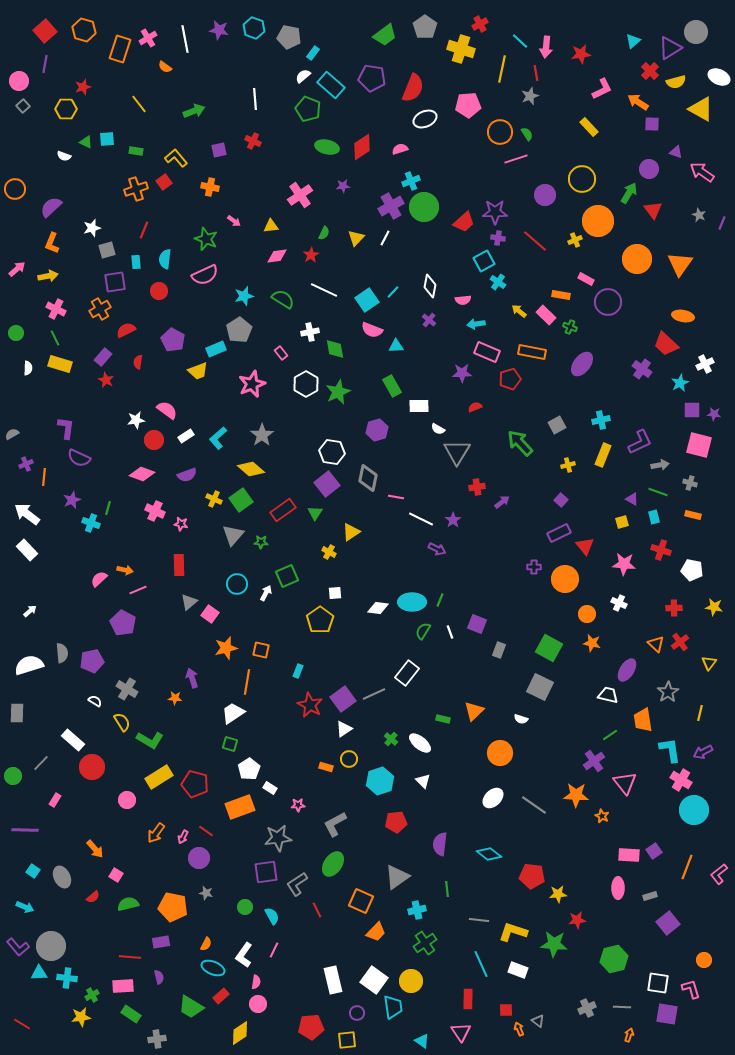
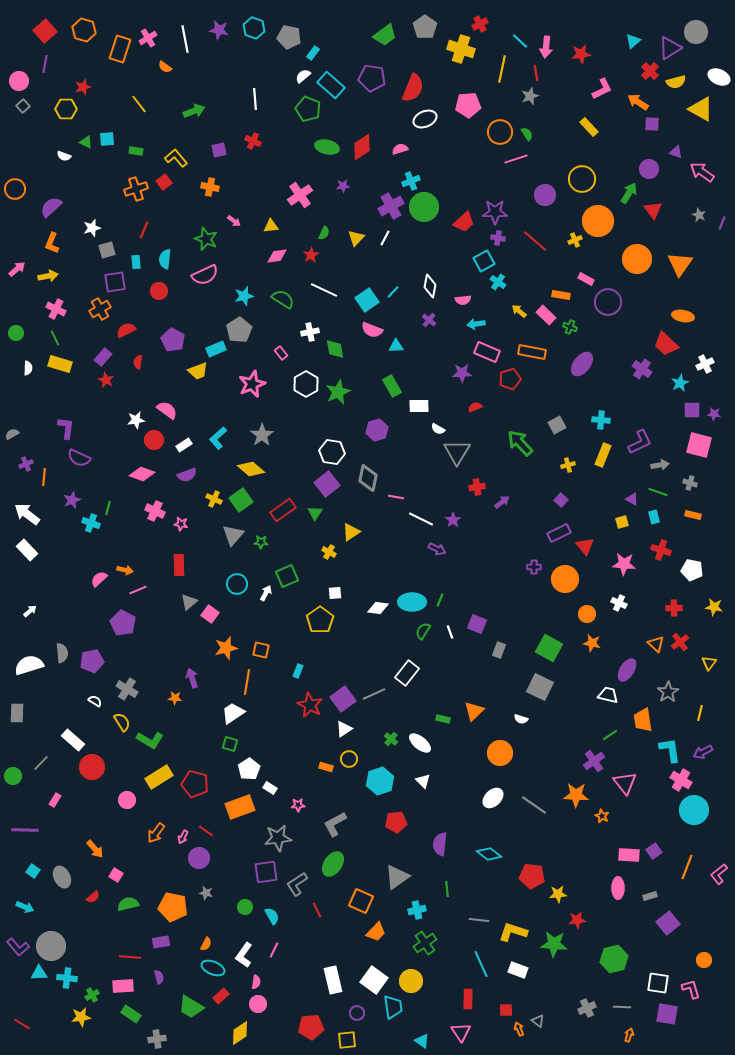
cyan cross at (601, 420): rotated 18 degrees clockwise
white rectangle at (186, 436): moved 2 px left, 9 px down
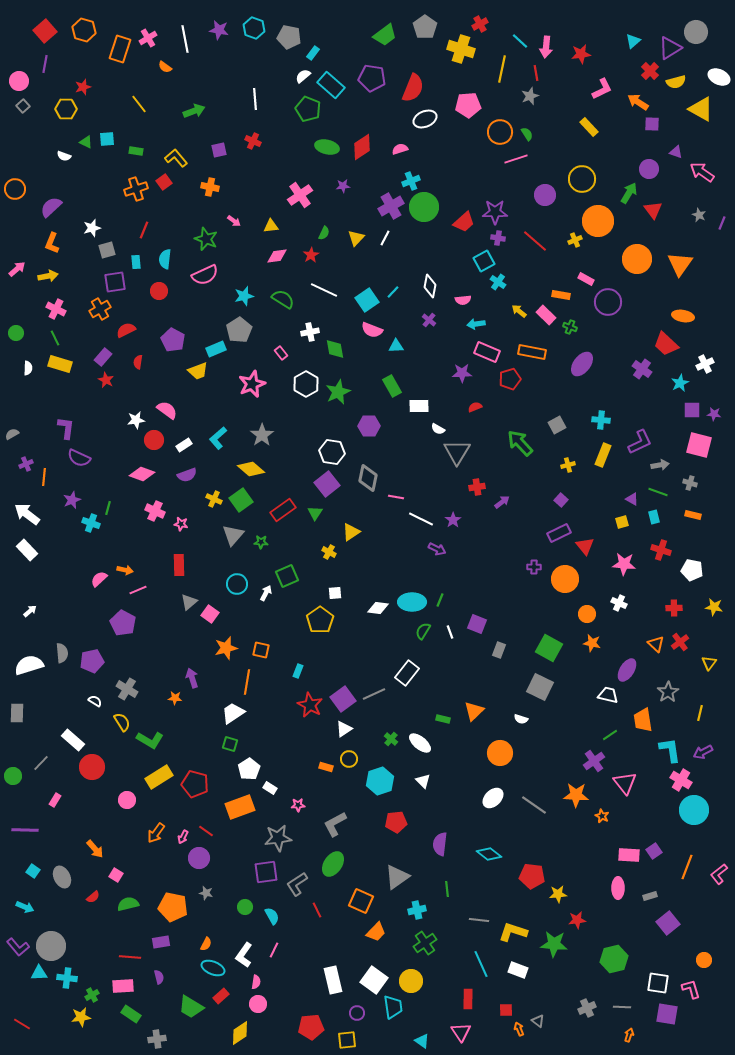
purple hexagon at (377, 430): moved 8 px left, 4 px up; rotated 15 degrees clockwise
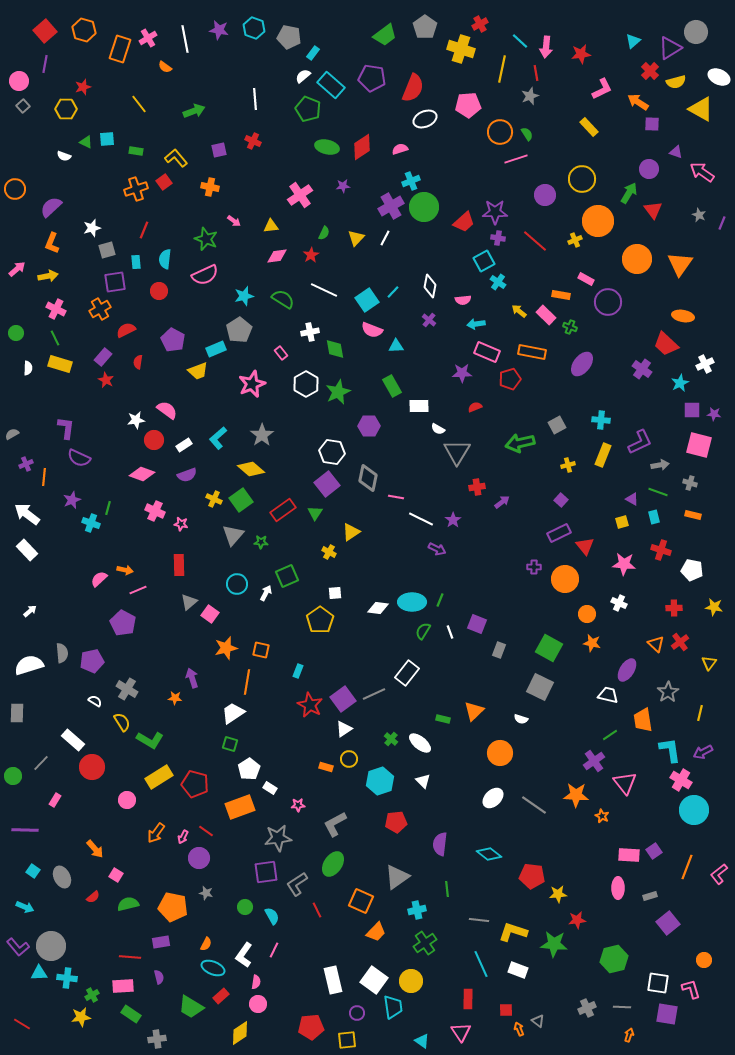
green arrow at (520, 443): rotated 60 degrees counterclockwise
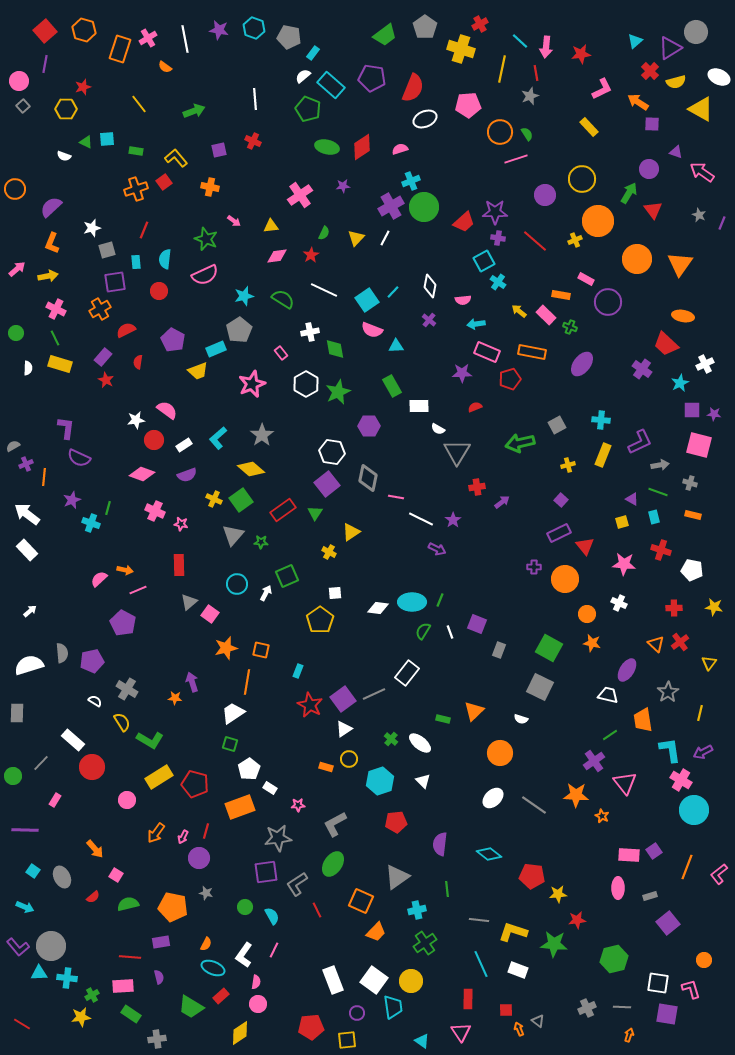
cyan triangle at (633, 41): moved 2 px right
gray semicircle at (12, 434): moved 1 px right, 12 px down
purple arrow at (192, 678): moved 4 px down
red line at (206, 831): rotated 70 degrees clockwise
white rectangle at (333, 980): rotated 8 degrees counterclockwise
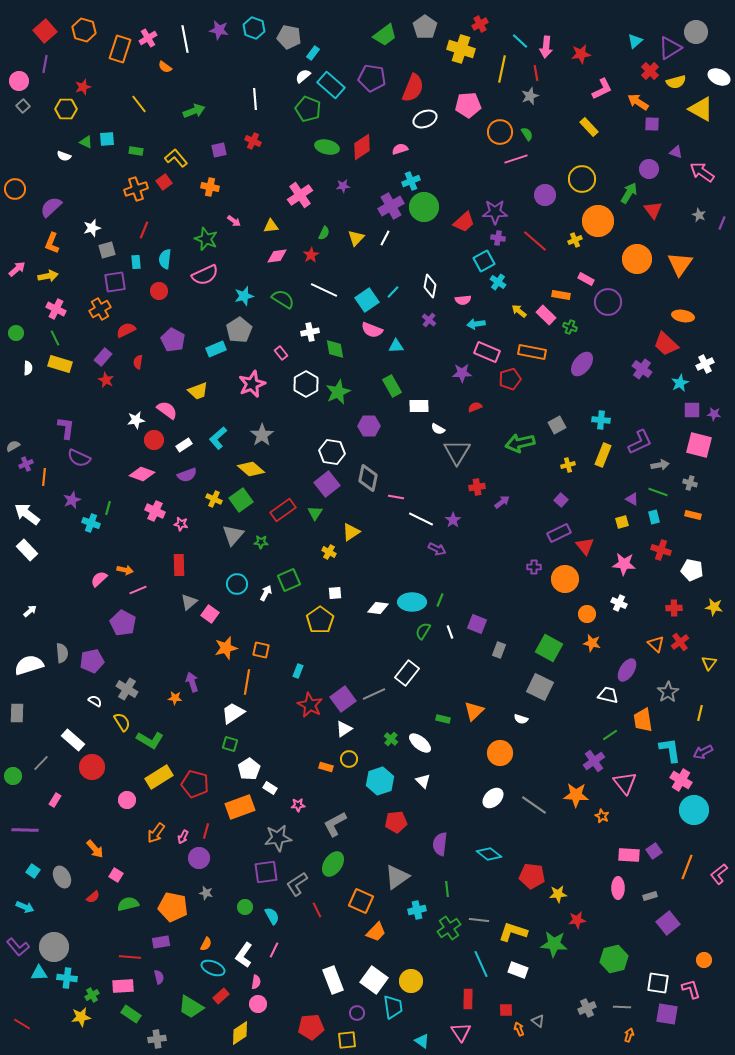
yellow trapezoid at (198, 371): moved 20 px down
green square at (287, 576): moved 2 px right, 4 px down
green cross at (425, 943): moved 24 px right, 15 px up
gray circle at (51, 946): moved 3 px right, 1 px down
